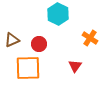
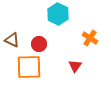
brown triangle: rotated 49 degrees clockwise
orange square: moved 1 px right, 1 px up
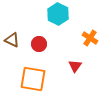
orange square: moved 4 px right, 12 px down; rotated 12 degrees clockwise
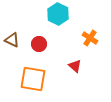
red triangle: rotated 24 degrees counterclockwise
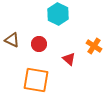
orange cross: moved 4 px right, 8 px down
red triangle: moved 6 px left, 7 px up
orange square: moved 3 px right, 1 px down
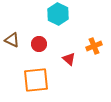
orange cross: rotated 35 degrees clockwise
orange square: rotated 16 degrees counterclockwise
